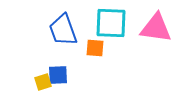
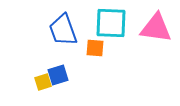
blue square: rotated 15 degrees counterclockwise
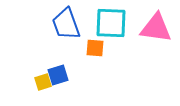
blue trapezoid: moved 3 px right, 6 px up
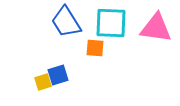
blue trapezoid: moved 2 px up; rotated 12 degrees counterclockwise
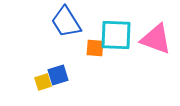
cyan square: moved 5 px right, 12 px down
pink triangle: moved 11 px down; rotated 12 degrees clockwise
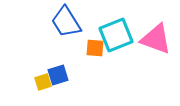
cyan square: rotated 24 degrees counterclockwise
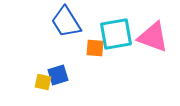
cyan square: moved 1 px up; rotated 12 degrees clockwise
pink triangle: moved 3 px left, 2 px up
yellow square: rotated 30 degrees clockwise
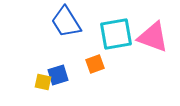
orange square: moved 16 px down; rotated 24 degrees counterclockwise
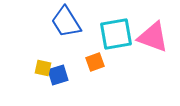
orange square: moved 2 px up
yellow square: moved 14 px up
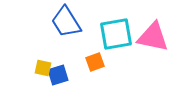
pink triangle: rotated 8 degrees counterclockwise
